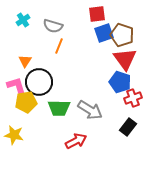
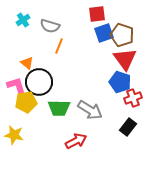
gray semicircle: moved 3 px left
orange triangle: moved 2 px right, 2 px down; rotated 24 degrees counterclockwise
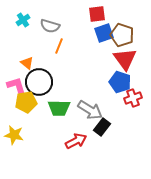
black rectangle: moved 26 px left
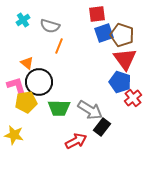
red cross: rotated 18 degrees counterclockwise
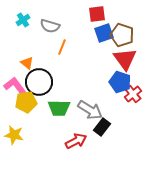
orange line: moved 3 px right, 1 px down
pink L-shape: moved 2 px left, 1 px up; rotated 20 degrees counterclockwise
red cross: moved 4 px up
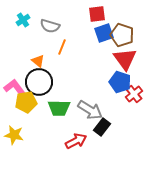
orange triangle: moved 11 px right, 2 px up
pink L-shape: moved 2 px down
red cross: moved 1 px right
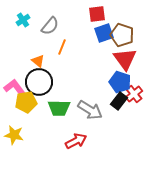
gray semicircle: rotated 66 degrees counterclockwise
black rectangle: moved 17 px right, 26 px up
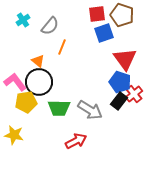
brown pentagon: moved 20 px up
pink L-shape: moved 6 px up
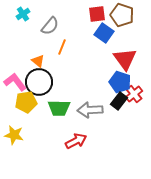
cyan cross: moved 6 px up
blue square: rotated 36 degrees counterclockwise
gray arrow: rotated 145 degrees clockwise
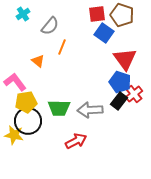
black circle: moved 11 px left, 39 px down
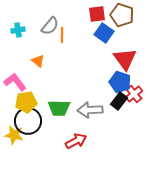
cyan cross: moved 5 px left, 16 px down; rotated 24 degrees clockwise
orange line: moved 12 px up; rotated 21 degrees counterclockwise
